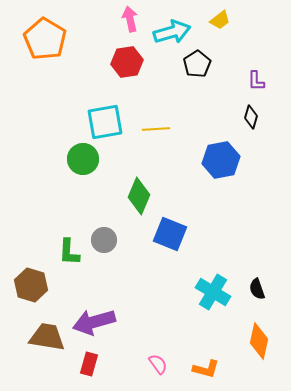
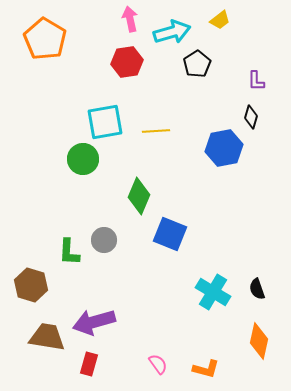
yellow line: moved 2 px down
blue hexagon: moved 3 px right, 12 px up
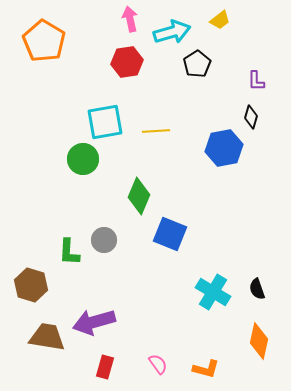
orange pentagon: moved 1 px left, 2 px down
red rectangle: moved 16 px right, 3 px down
